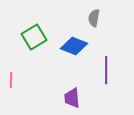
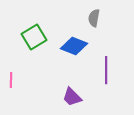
purple trapezoid: moved 1 px up; rotated 40 degrees counterclockwise
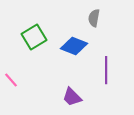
pink line: rotated 42 degrees counterclockwise
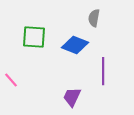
green square: rotated 35 degrees clockwise
blue diamond: moved 1 px right, 1 px up
purple line: moved 3 px left, 1 px down
purple trapezoid: rotated 70 degrees clockwise
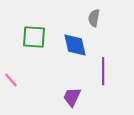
blue diamond: rotated 56 degrees clockwise
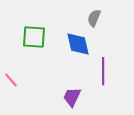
gray semicircle: rotated 12 degrees clockwise
blue diamond: moved 3 px right, 1 px up
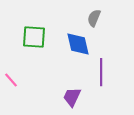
purple line: moved 2 px left, 1 px down
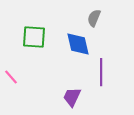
pink line: moved 3 px up
